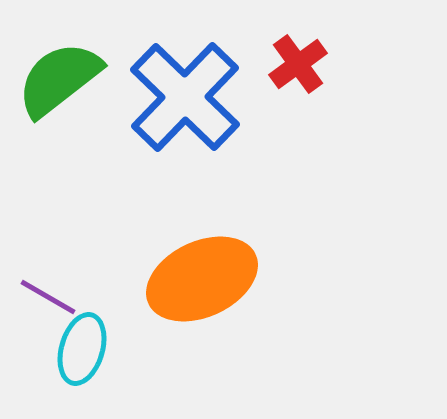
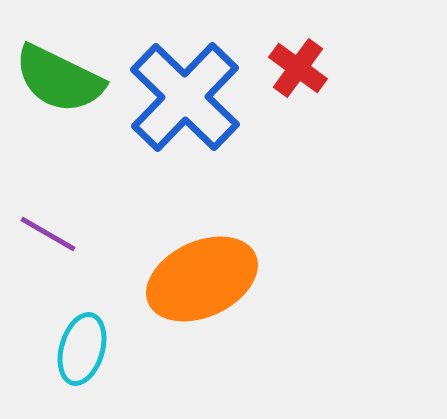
red cross: moved 4 px down; rotated 18 degrees counterclockwise
green semicircle: rotated 116 degrees counterclockwise
purple line: moved 63 px up
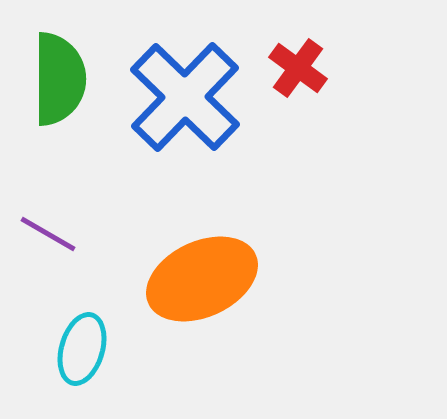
green semicircle: rotated 116 degrees counterclockwise
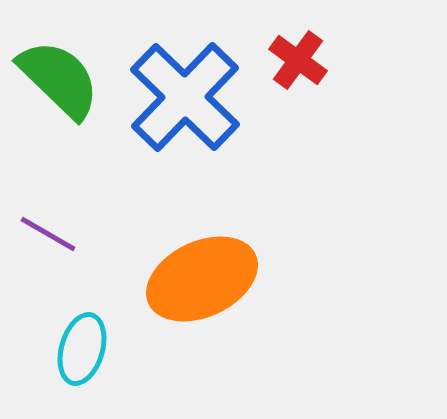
red cross: moved 8 px up
green semicircle: rotated 46 degrees counterclockwise
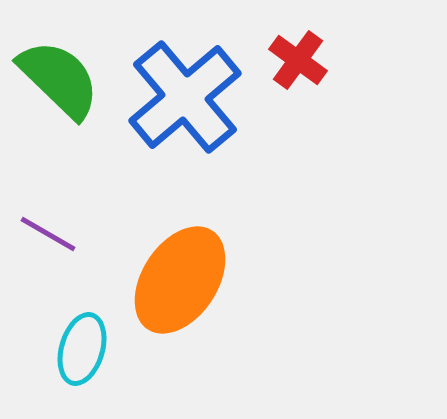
blue cross: rotated 6 degrees clockwise
orange ellipse: moved 22 px left, 1 px down; rotated 32 degrees counterclockwise
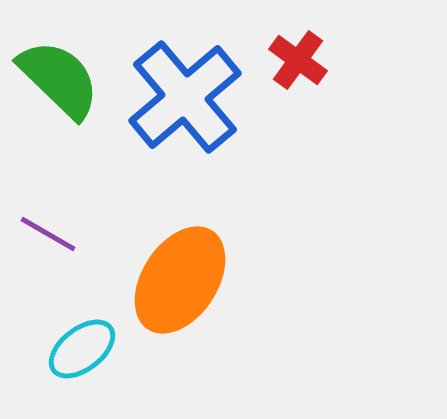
cyan ellipse: rotated 36 degrees clockwise
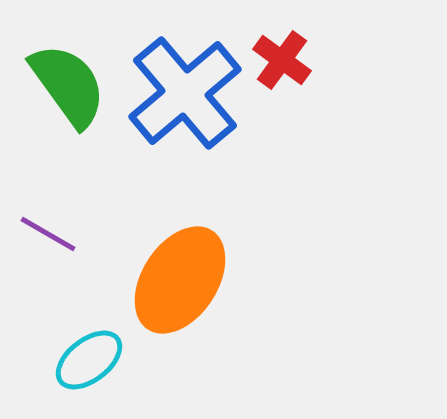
red cross: moved 16 px left
green semicircle: moved 9 px right, 6 px down; rotated 10 degrees clockwise
blue cross: moved 4 px up
cyan ellipse: moved 7 px right, 11 px down
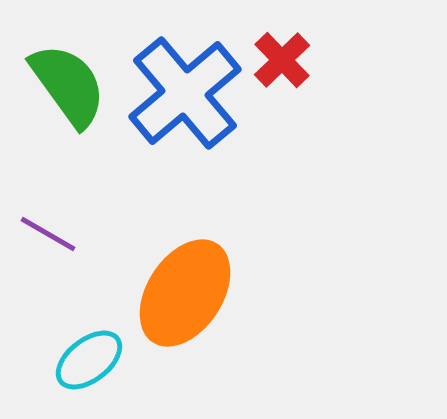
red cross: rotated 10 degrees clockwise
orange ellipse: moved 5 px right, 13 px down
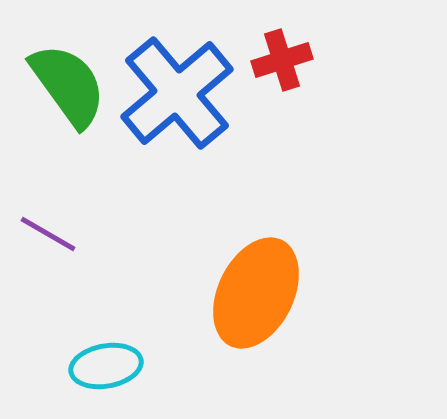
red cross: rotated 26 degrees clockwise
blue cross: moved 8 px left
orange ellipse: moved 71 px right; rotated 7 degrees counterclockwise
cyan ellipse: moved 17 px right, 6 px down; rotated 28 degrees clockwise
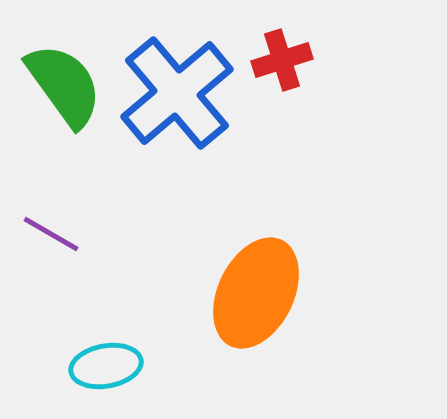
green semicircle: moved 4 px left
purple line: moved 3 px right
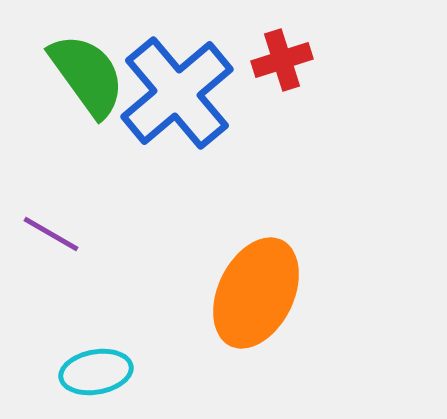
green semicircle: moved 23 px right, 10 px up
cyan ellipse: moved 10 px left, 6 px down
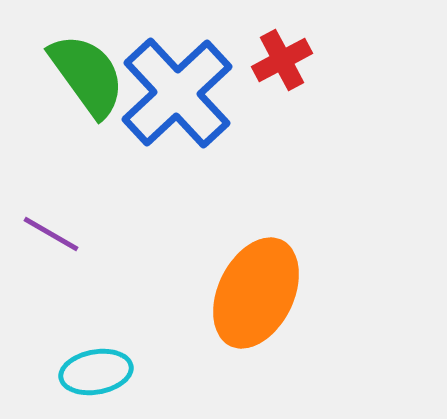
red cross: rotated 10 degrees counterclockwise
blue cross: rotated 3 degrees counterclockwise
